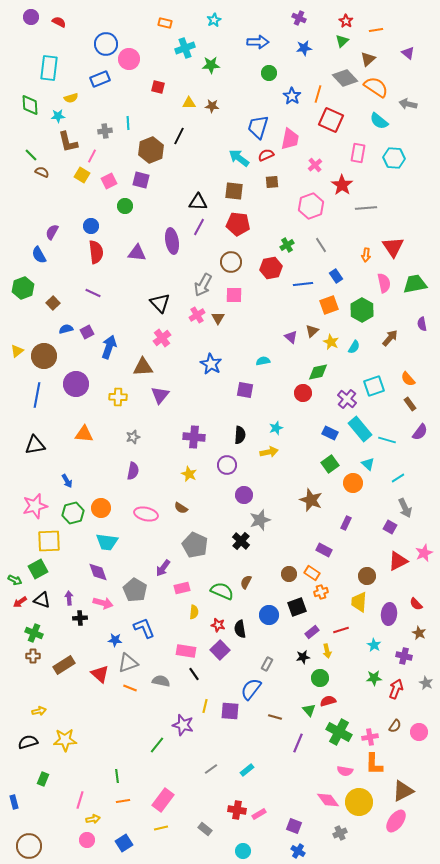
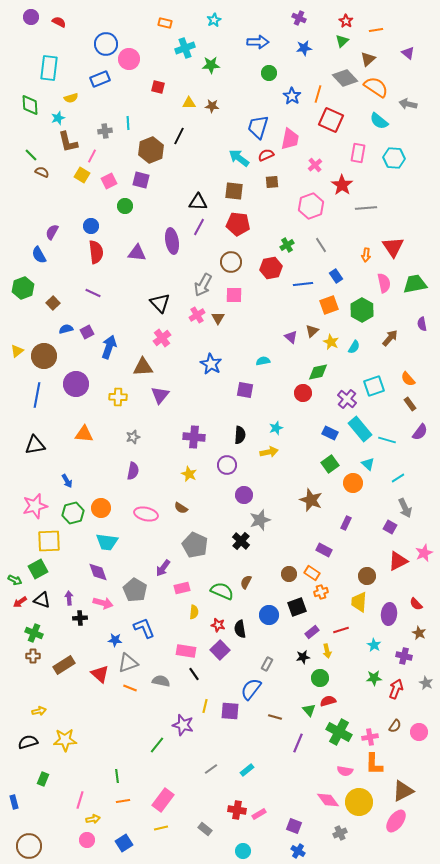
cyan star at (58, 116): moved 2 px down; rotated 16 degrees counterclockwise
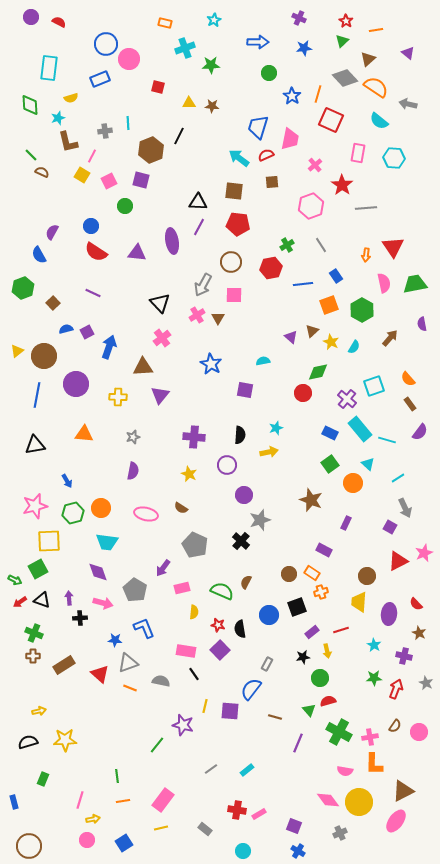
red semicircle at (96, 252): rotated 130 degrees clockwise
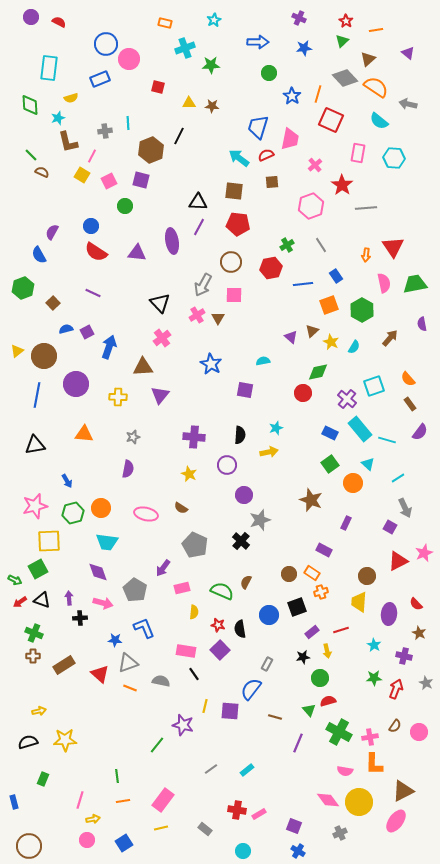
purple semicircle at (133, 471): moved 5 px left, 2 px up
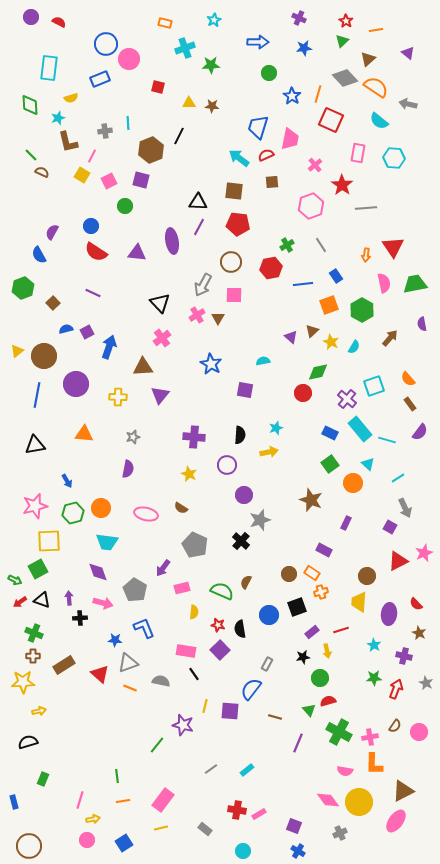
yellow star at (65, 740): moved 42 px left, 58 px up
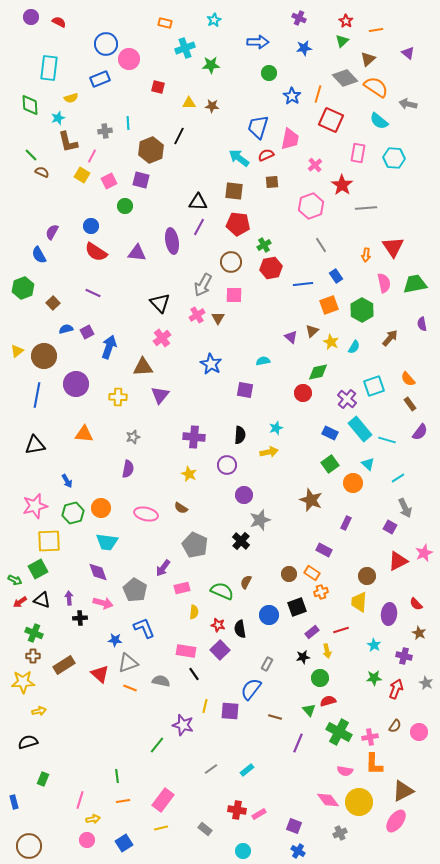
green cross at (287, 245): moved 23 px left
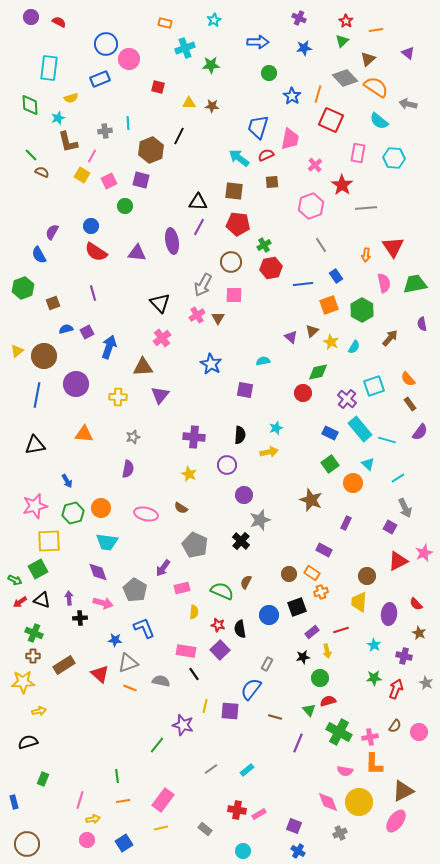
purple line at (93, 293): rotated 49 degrees clockwise
brown square at (53, 303): rotated 24 degrees clockwise
pink diamond at (328, 800): moved 2 px down; rotated 15 degrees clockwise
brown circle at (29, 846): moved 2 px left, 2 px up
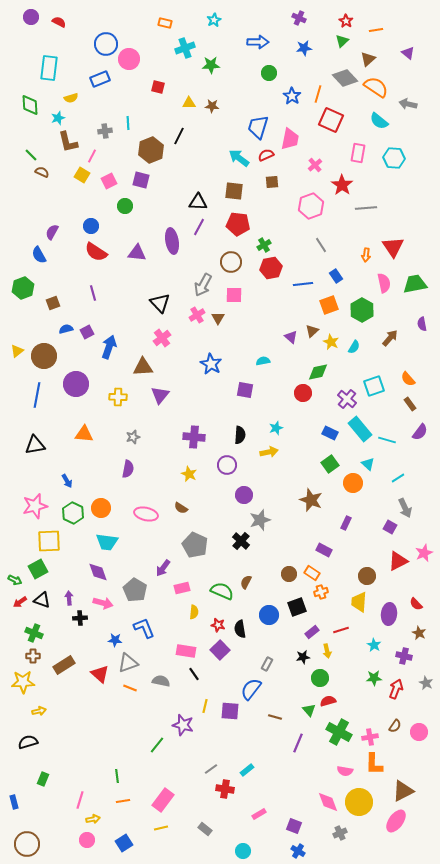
green hexagon at (73, 513): rotated 20 degrees counterclockwise
red cross at (237, 810): moved 12 px left, 21 px up
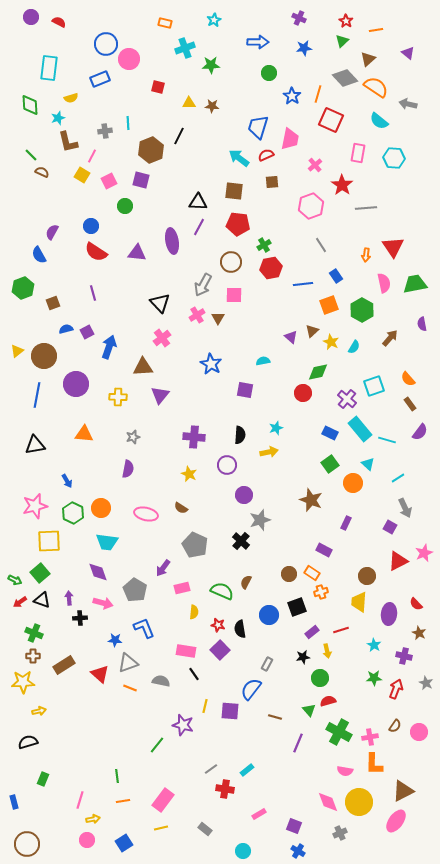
green square at (38, 569): moved 2 px right, 4 px down; rotated 12 degrees counterclockwise
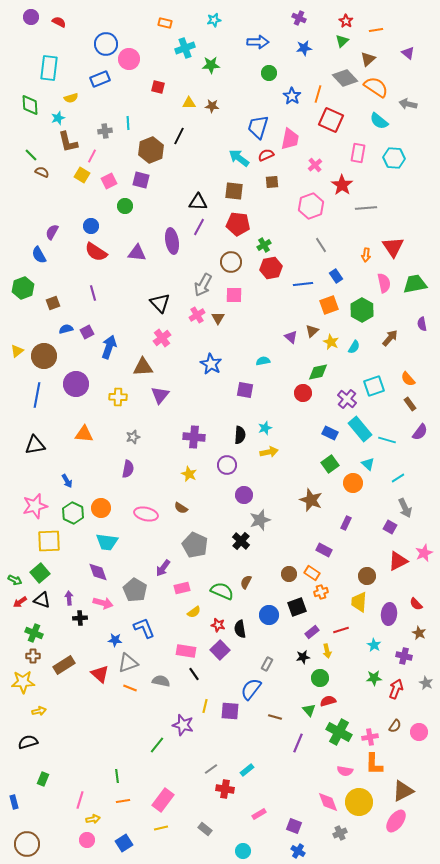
cyan star at (214, 20): rotated 16 degrees clockwise
cyan star at (276, 428): moved 11 px left
yellow semicircle at (194, 612): rotated 48 degrees clockwise
